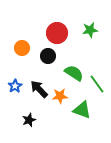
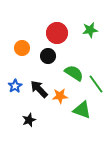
green line: moved 1 px left
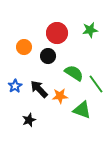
orange circle: moved 2 px right, 1 px up
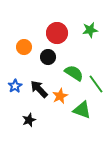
black circle: moved 1 px down
orange star: rotated 21 degrees counterclockwise
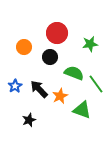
green star: moved 14 px down
black circle: moved 2 px right
green semicircle: rotated 12 degrees counterclockwise
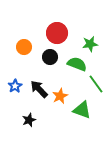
green semicircle: moved 3 px right, 9 px up
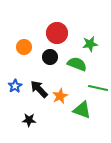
green line: moved 2 px right, 4 px down; rotated 42 degrees counterclockwise
black star: rotated 24 degrees clockwise
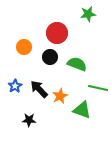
green star: moved 2 px left, 30 px up
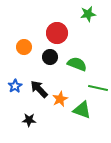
orange star: moved 3 px down
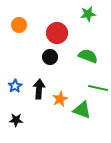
orange circle: moved 5 px left, 22 px up
green semicircle: moved 11 px right, 8 px up
black arrow: rotated 48 degrees clockwise
black star: moved 13 px left
